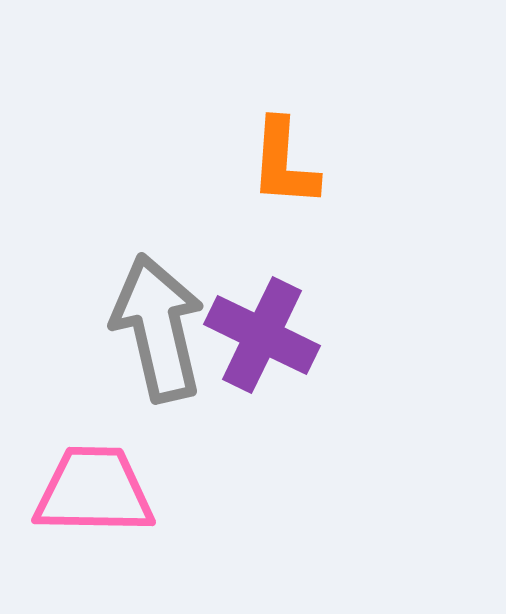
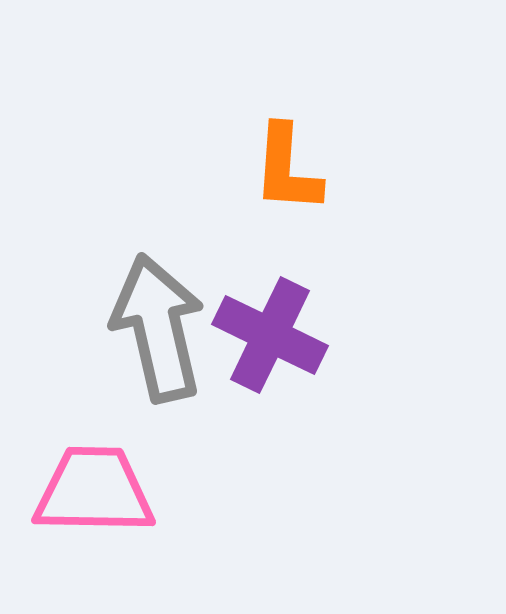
orange L-shape: moved 3 px right, 6 px down
purple cross: moved 8 px right
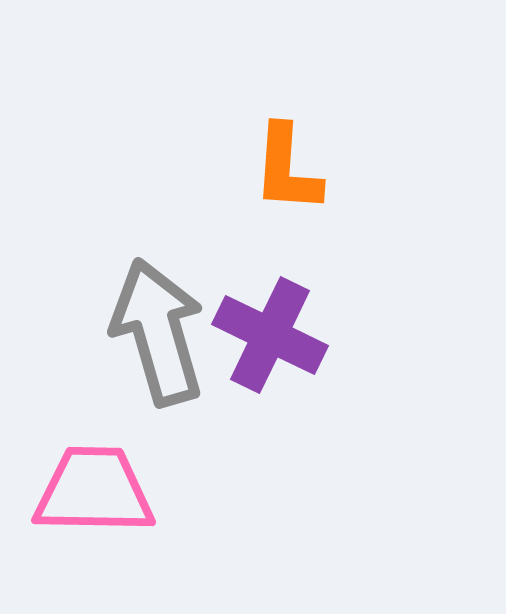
gray arrow: moved 4 px down; rotated 3 degrees counterclockwise
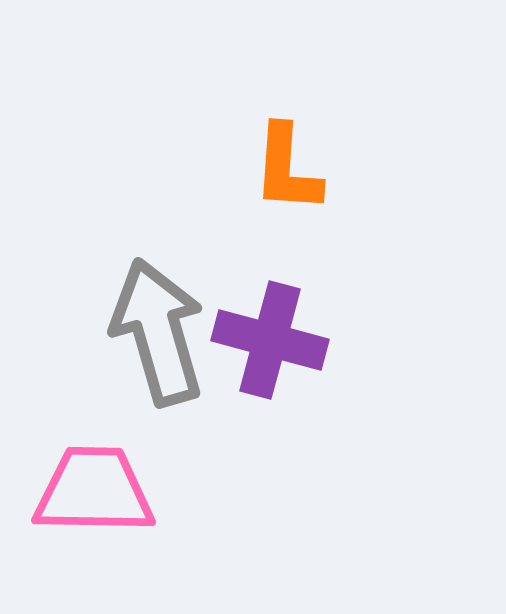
purple cross: moved 5 px down; rotated 11 degrees counterclockwise
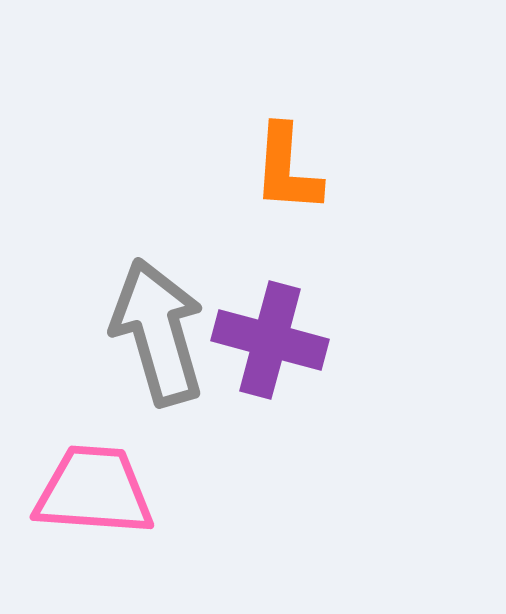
pink trapezoid: rotated 3 degrees clockwise
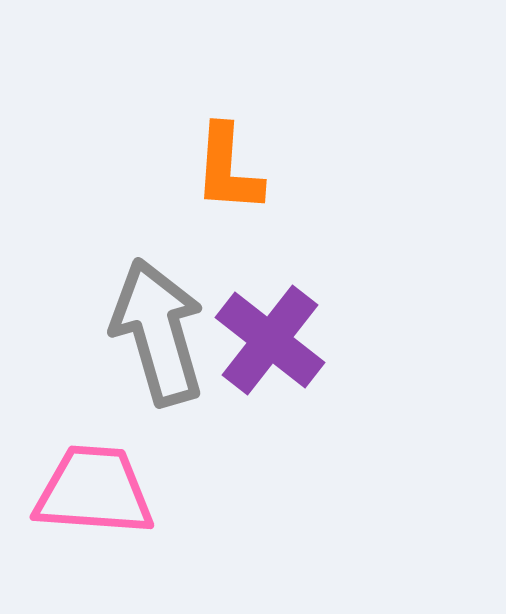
orange L-shape: moved 59 px left
purple cross: rotated 23 degrees clockwise
